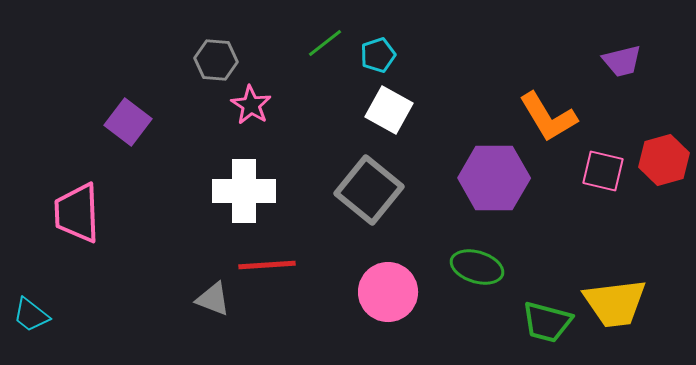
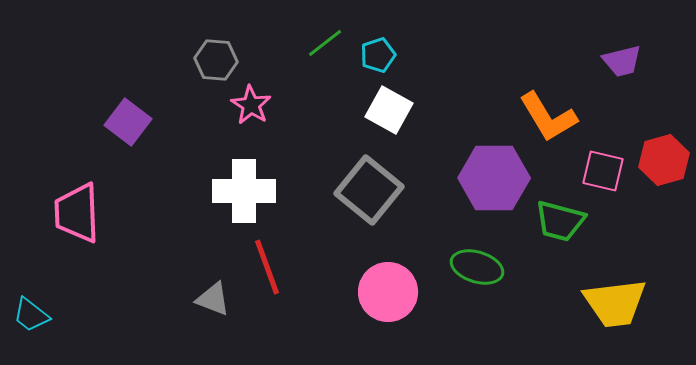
red line: moved 2 px down; rotated 74 degrees clockwise
green trapezoid: moved 13 px right, 101 px up
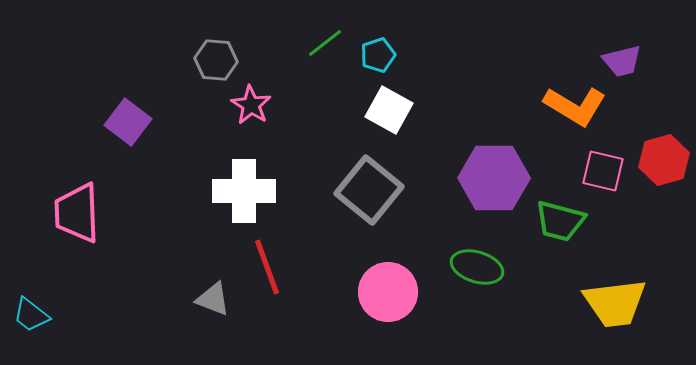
orange L-shape: moved 27 px right, 11 px up; rotated 28 degrees counterclockwise
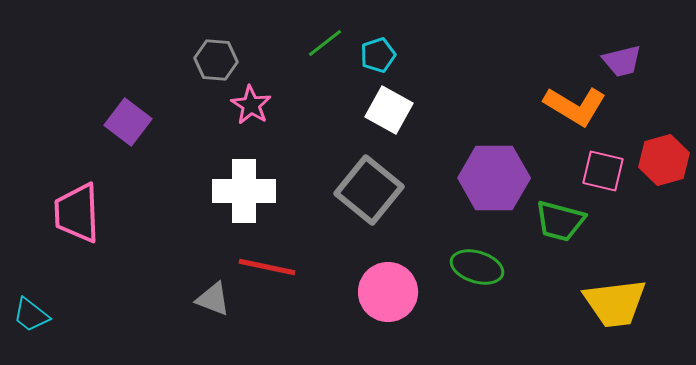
red line: rotated 58 degrees counterclockwise
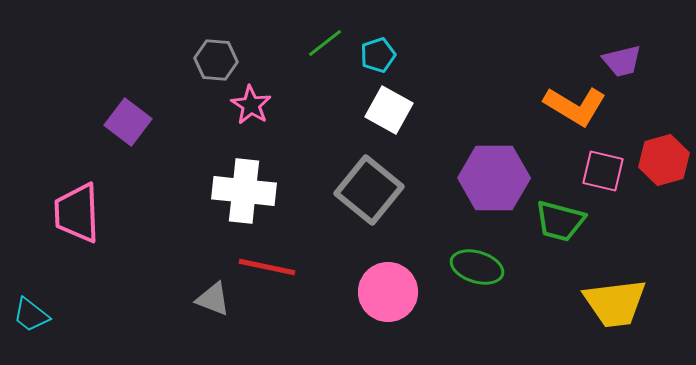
white cross: rotated 6 degrees clockwise
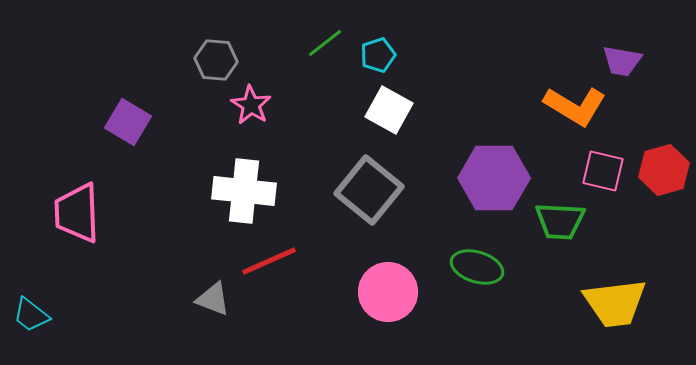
purple trapezoid: rotated 24 degrees clockwise
purple square: rotated 6 degrees counterclockwise
red hexagon: moved 10 px down
green trapezoid: rotated 12 degrees counterclockwise
red line: moved 2 px right, 6 px up; rotated 36 degrees counterclockwise
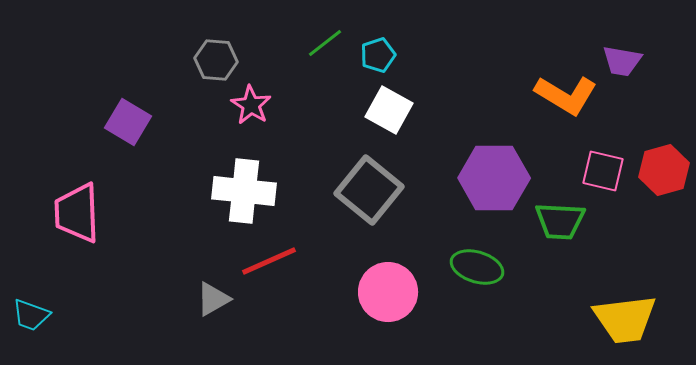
orange L-shape: moved 9 px left, 11 px up
gray triangle: rotated 51 degrees counterclockwise
yellow trapezoid: moved 10 px right, 16 px down
cyan trapezoid: rotated 18 degrees counterclockwise
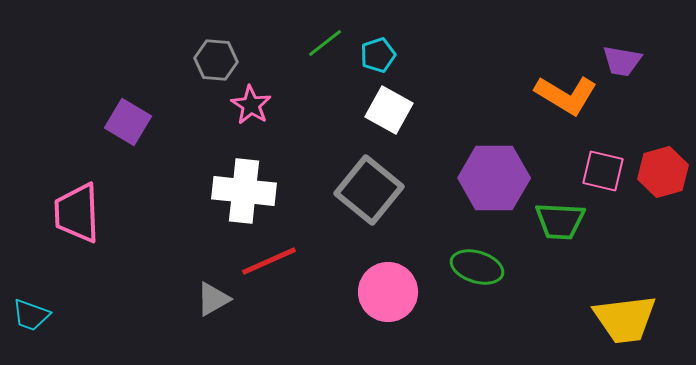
red hexagon: moved 1 px left, 2 px down
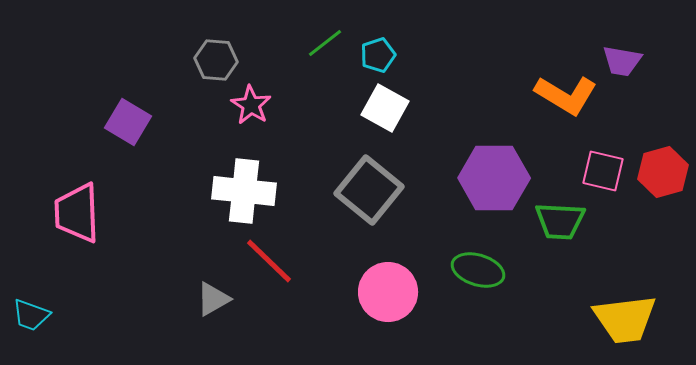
white square: moved 4 px left, 2 px up
red line: rotated 68 degrees clockwise
green ellipse: moved 1 px right, 3 px down
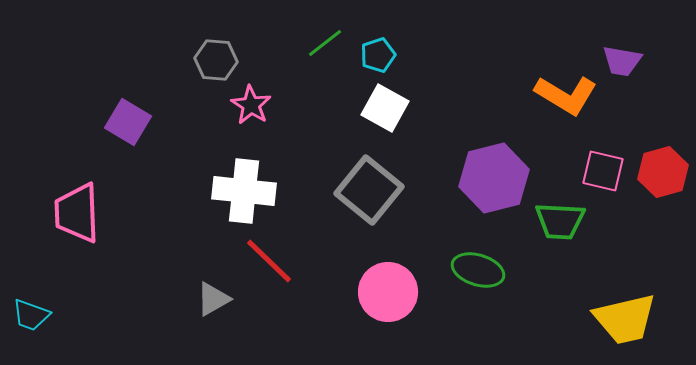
purple hexagon: rotated 14 degrees counterclockwise
yellow trapezoid: rotated 6 degrees counterclockwise
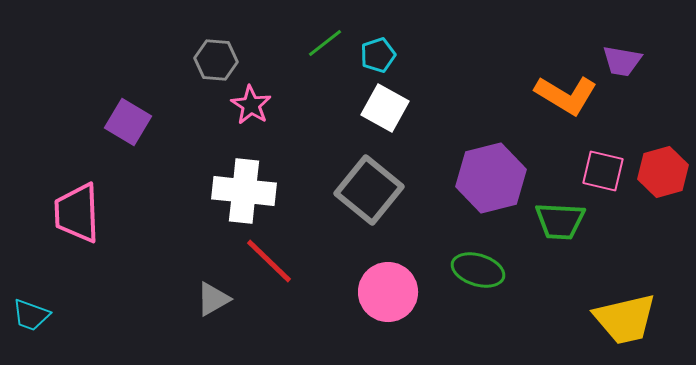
purple hexagon: moved 3 px left
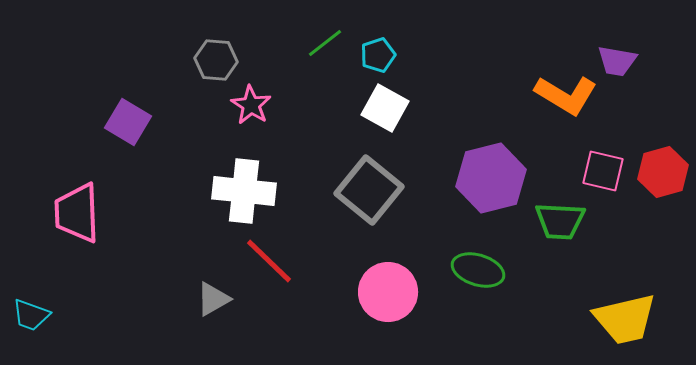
purple trapezoid: moved 5 px left
